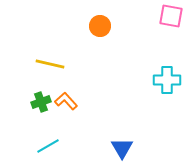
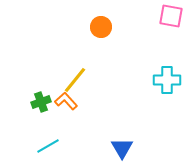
orange circle: moved 1 px right, 1 px down
yellow line: moved 25 px right, 16 px down; rotated 64 degrees counterclockwise
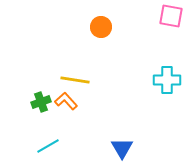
yellow line: rotated 60 degrees clockwise
